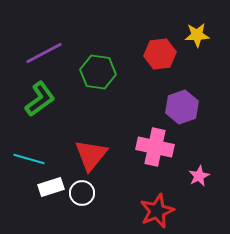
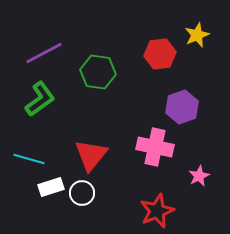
yellow star: rotated 20 degrees counterclockwise
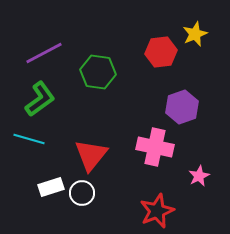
yellow star: moved 2 px left, 1 px up
red hexagon: moved 1 px right, 2 px up
cyan line: moved 20 px up
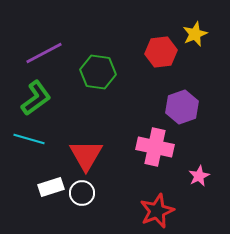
green L-shape: moved 4 px left, 1 px up
red triangle: moved 5 px left; rotated 9 degrees counterclockwise
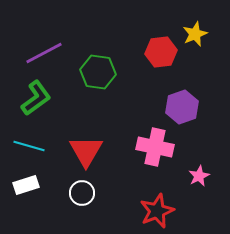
cyan line: moved 7 px down
red triangle: moved 4 px up
white rectangle: moved 25 px left, 2 px up
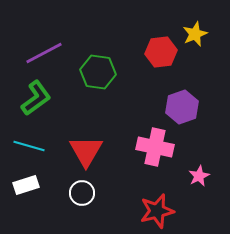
red star: rotated 8 degrees clockwise
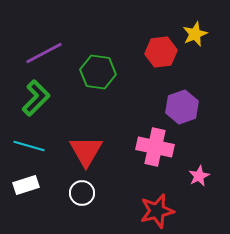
green L-shape: rotated 9 degrees counterclockwise
